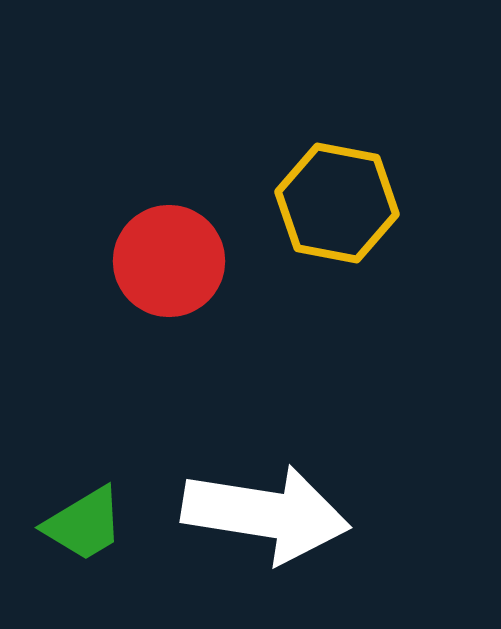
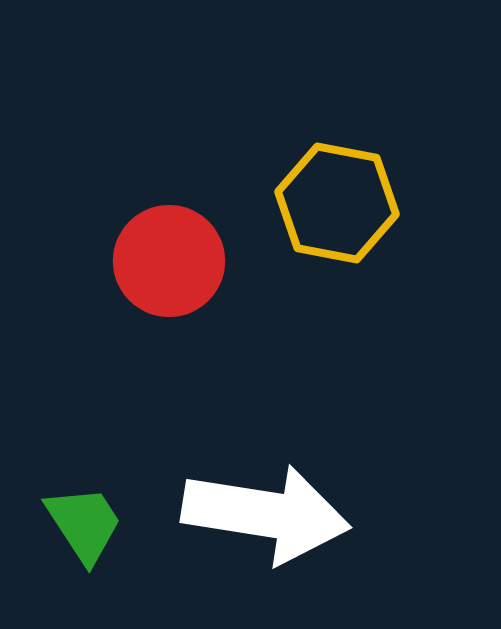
green trapezoid: rotated 92 degrees counterclockwise
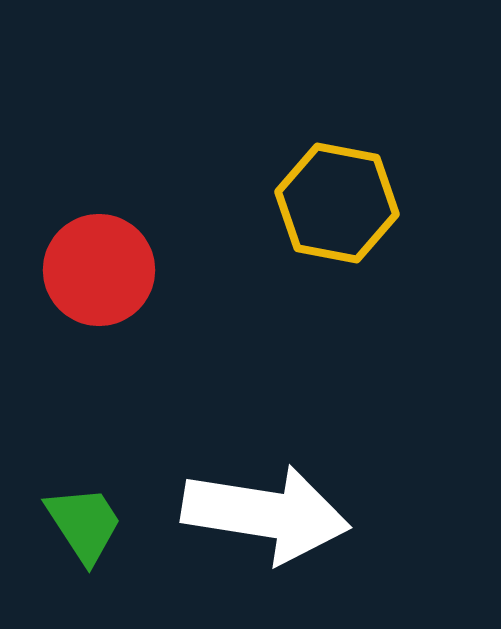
red circle: moved 70 px left, 9 px down
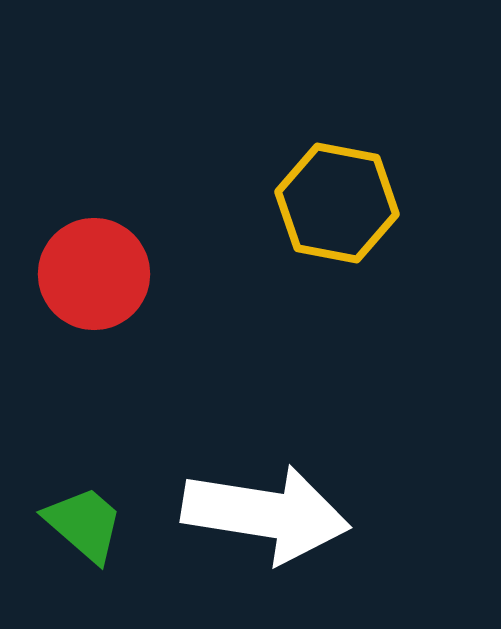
red circle: moved 5 px left, 4 px down
green trapezoid: rotated 16 degrees counterclockwise
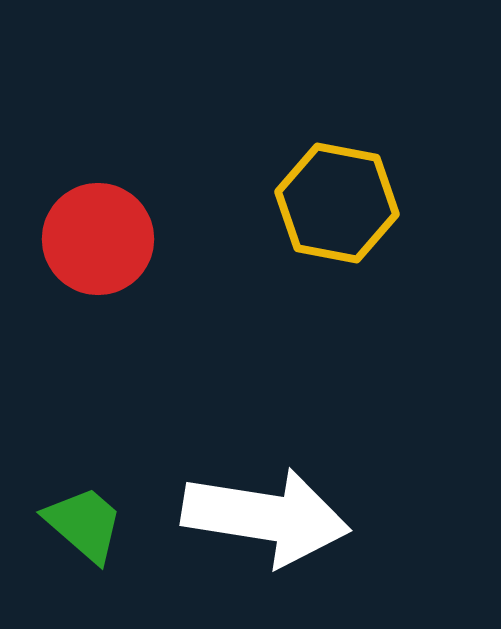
red circle: moved 4 px right, 35 px up
white arrow: moved 3 px down
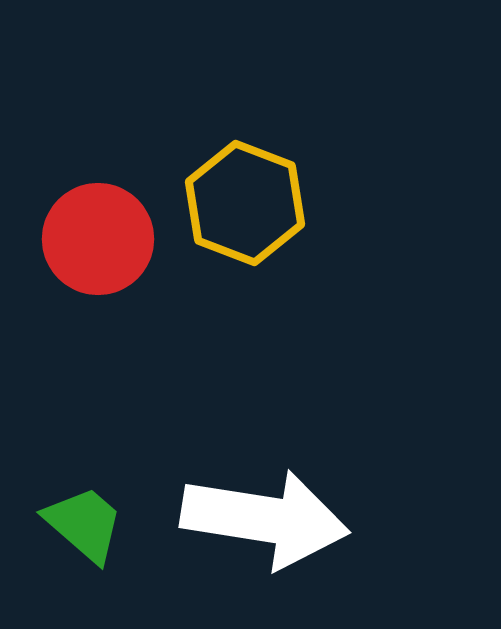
yellow hexagon: moved 92 px left; rotated 10 degrees clockwise
white arrow: moved 1 px left, 2 px down
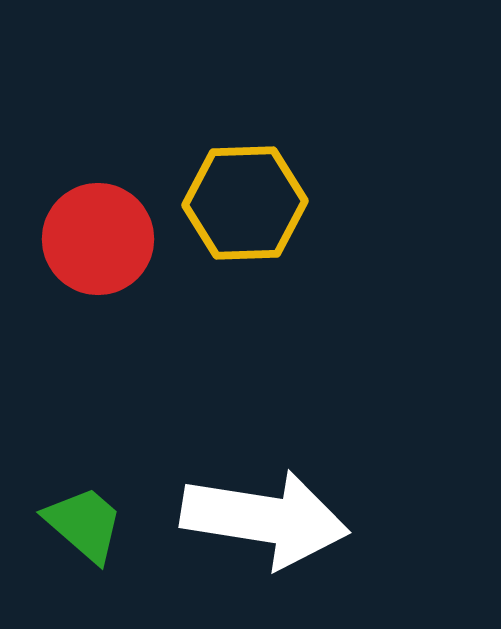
yellow hexagon: rotated 23 degrees counterclockwise
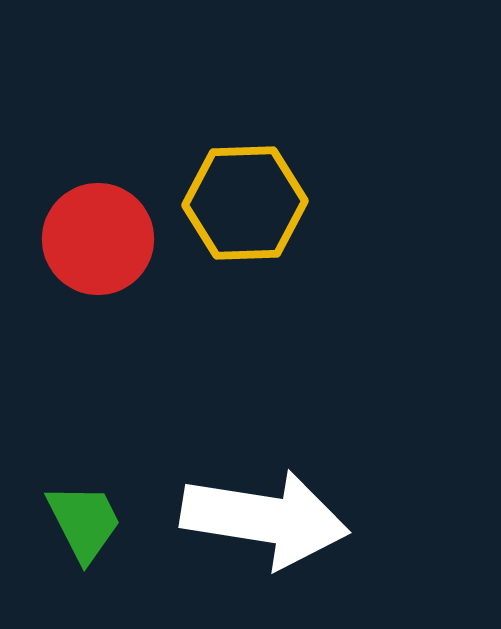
green trapezoid: moved 2 px up; rotated 22 degrees clockwise
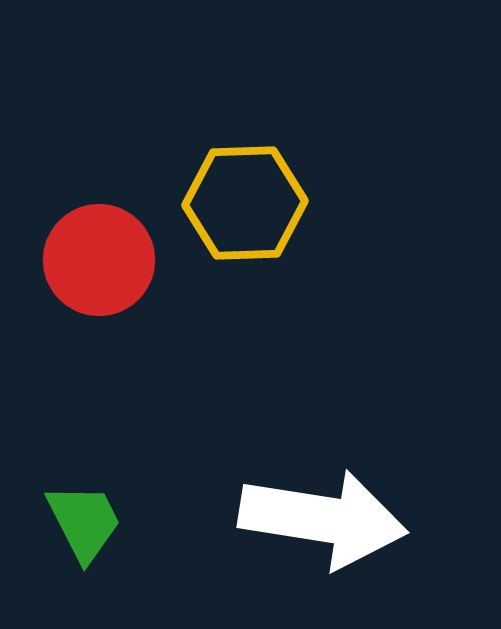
red circle: moved 1 px right, 21 px down
white arrow: moved 58 px right
